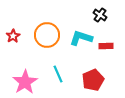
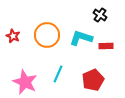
red star: rotated 16 degrees counterclockwise
cyan line: rotated 48 degrees clockwise
pink star: rotated 15 degrees counterclockwise
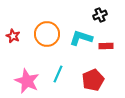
black cross: rotated 32 degrees clockwise
orange circle: moved 1 px up
pink star: moved 2 px right, 1 px up
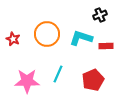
red star: moved 3 px down
pink star: rotated 25 degrees counterclockwise
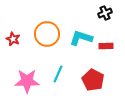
black cross: moved 5 px right, 2 px up
red pentagon: rotated 20 degrees counterclockwise
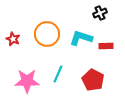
black cross: moved 5 px left
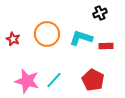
cyan line: moved 4 px left, 6 px down; rotated 18 degrees clockwise
pink star: rotated 15 degrees clockwise
